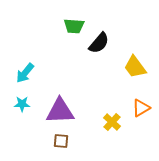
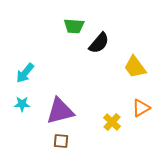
purple triangle: rotated 12 degrees counterclockwise
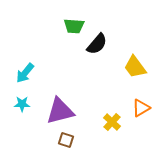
black semicircle: moved 2 px left, 1 px down
brown square: moved 5 px right, 1 px up; rotated 14 degrees clockwise
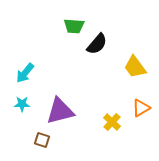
brown square: moved 24 px left
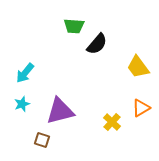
yellow trapezoid: moved 3 px right
cyan star: rotated 21 degrees counterclockwise
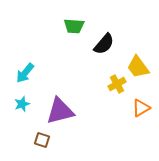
black semicircle: moved 7 px right
yellow cross: moved 5 px right, 38 px up; rotated 18 degrees clockwise
